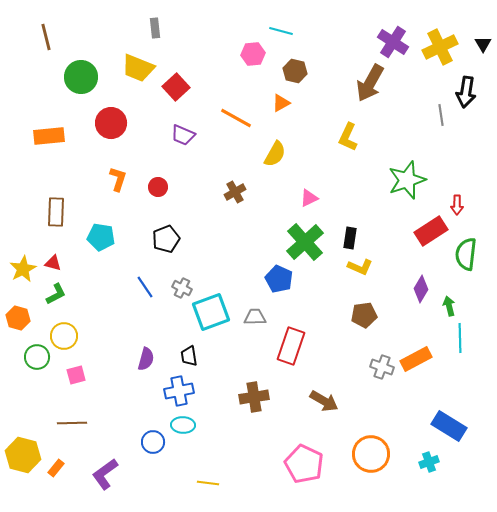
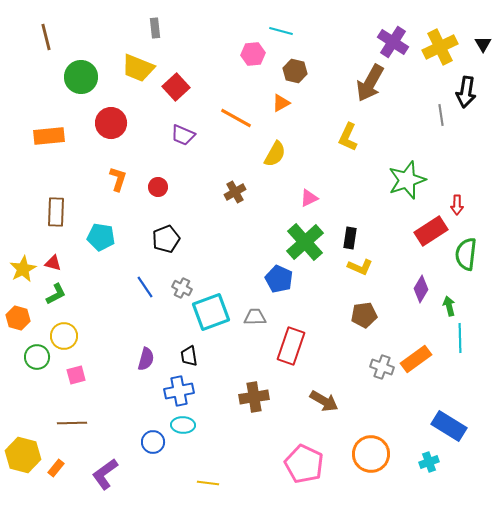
orange rectangle at (416, 359): rotated 8 degrees counterclockwise
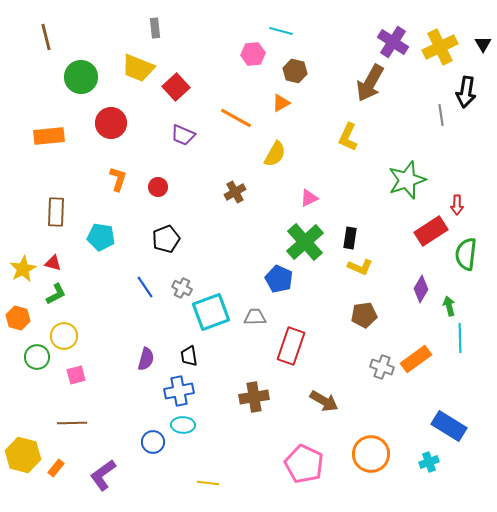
purple L-shape at (105, 474): moved 2 px left, 1 px down
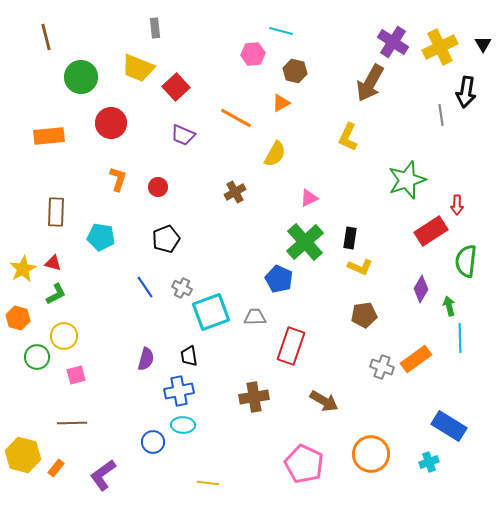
green semicircle at (466, 254): moved 7 px down
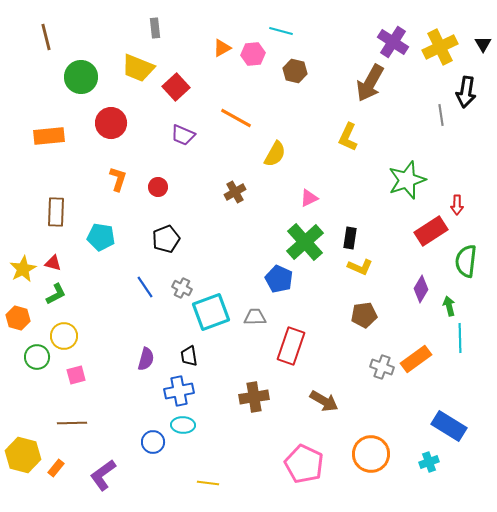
orange triangle at (281, 103): moved 59 px left, 55 px up
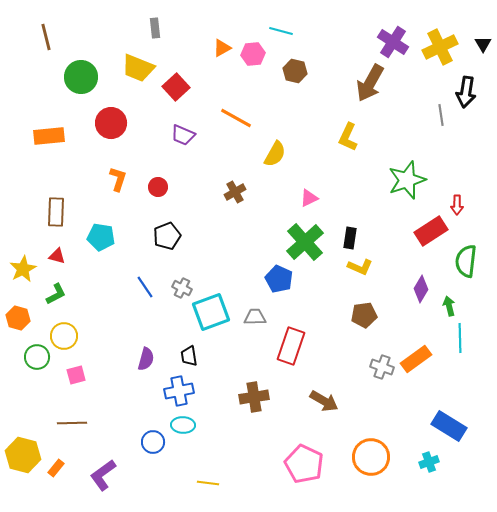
black pentagon at (166, 239): moved 1 px right, 3 px up
red triangle at (53, 263): moved 4 px right, 7 px up
orange circle at (371, 454): moved 3 px down
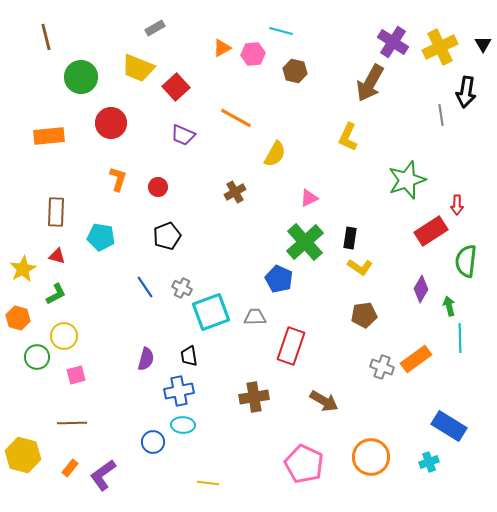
gray rectangle at (155, 28): rotated 66 degrees clockwise
yellow L-shape at (360, 267): rotated 10 degrees clockwise
orange rectangle at (56, 468): moved 14 px right
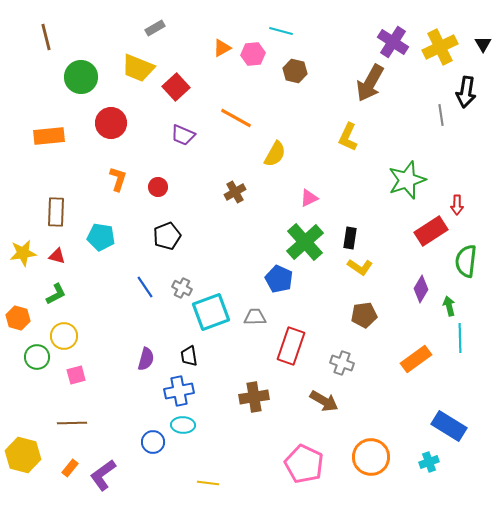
yellow star at (23, 269): moved 16 px up; rotated 20 degrees clockwise
gray cross at (382, 367): moved 40 px left, 4 px up
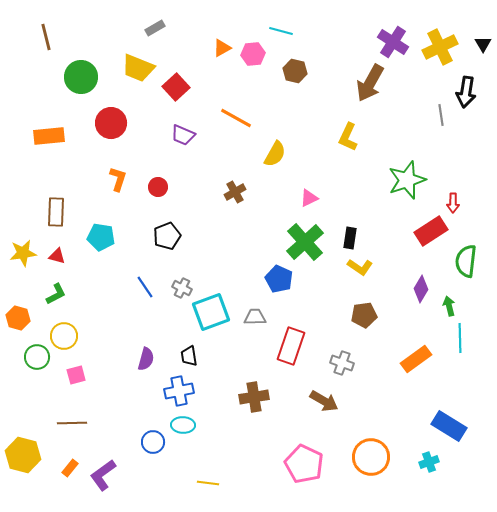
red arrow at (457, 205): moved 4 px left, 2 px up
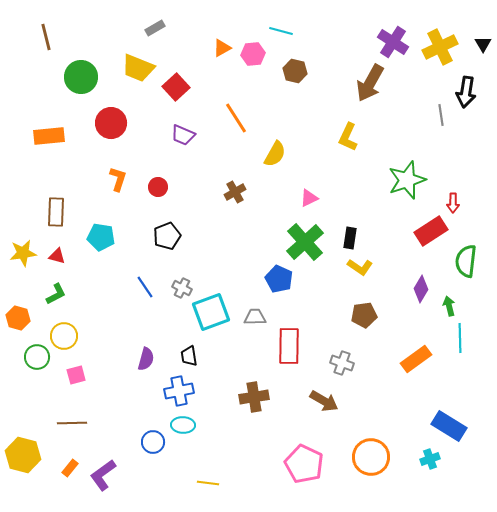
orange line at (236, 118): rotated 28 degrees clockwise
red rectangle at (291, 346): moved 2 px left; rotated 18 degrees counterclockwise
cyan cross at (429, 462): moved 1 px right, 3 px up
